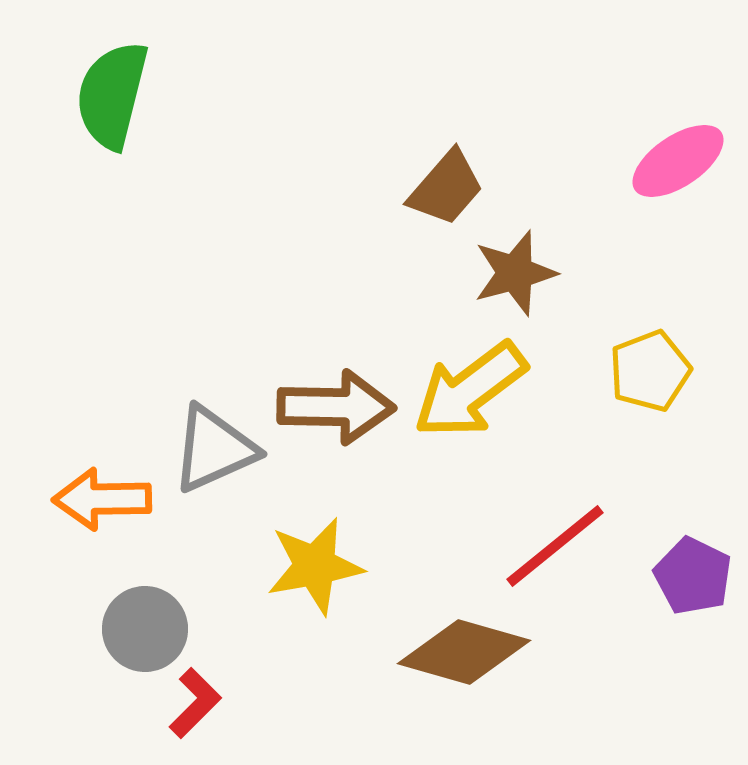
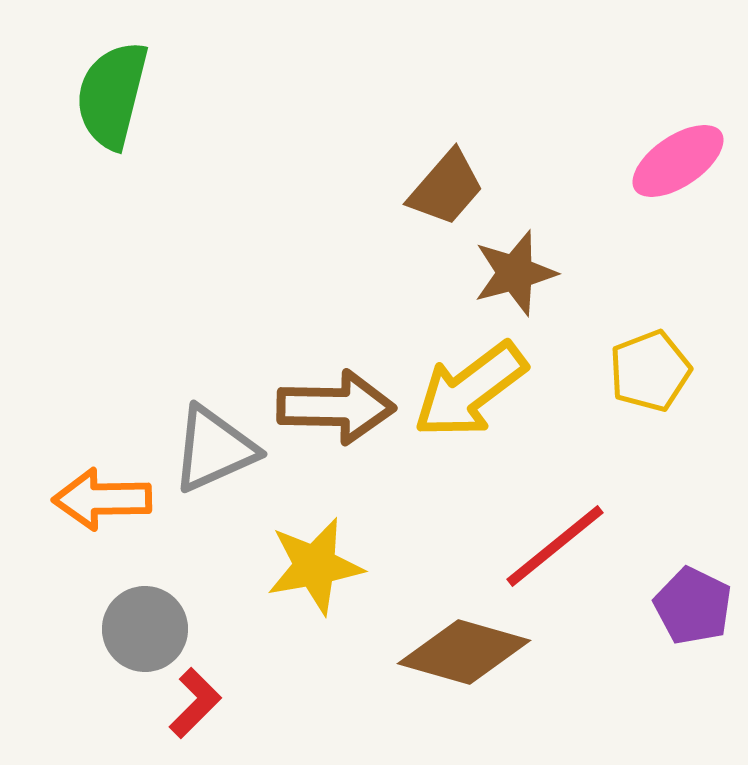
purple pentagon: moved 30 px down
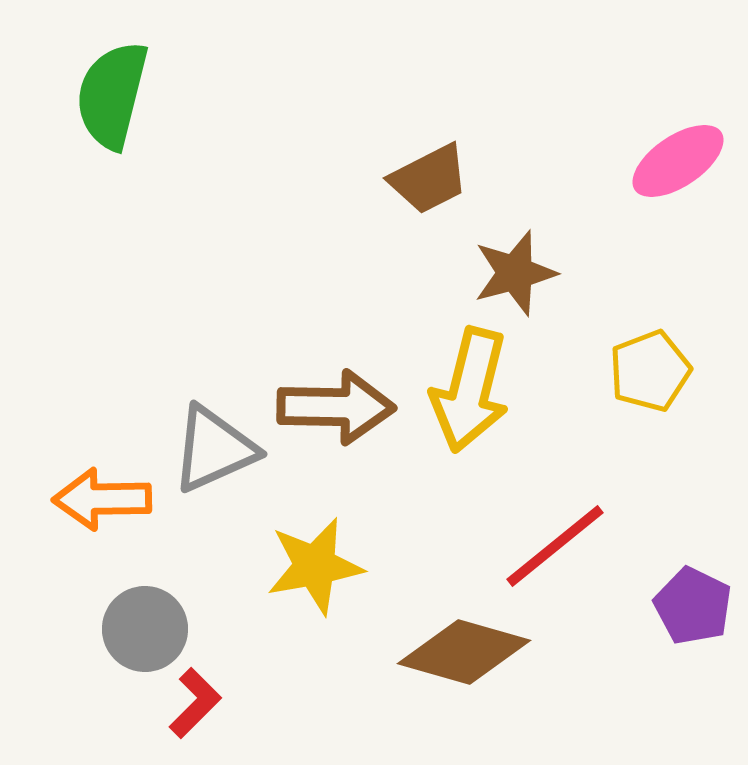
brown trapezoid: moved 17 px left, 9 px up; rotated 22 degrees clockwise
yellow arrow: rotated 39 degrees counterclockwise
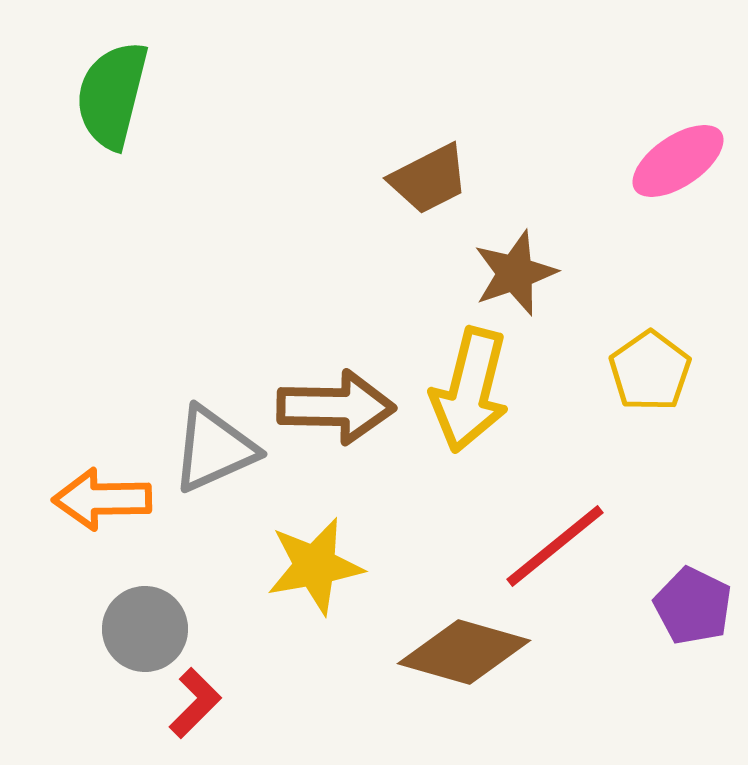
brown star: rotated 4 degrees counterclockwise
yellow pentagon: rotated 14 degrees counterclockwise
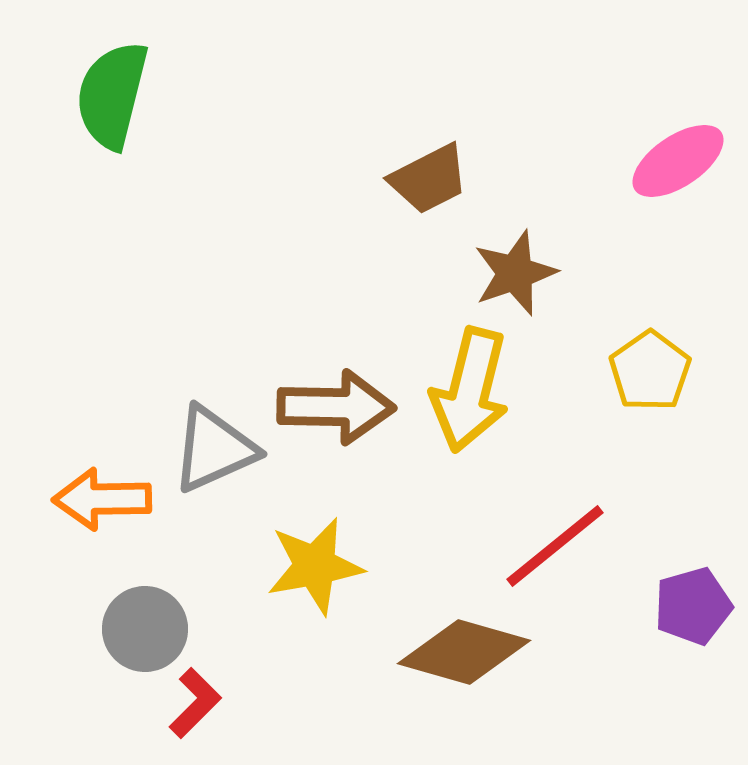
purple pentagon: rotated 30 degrees clockwise
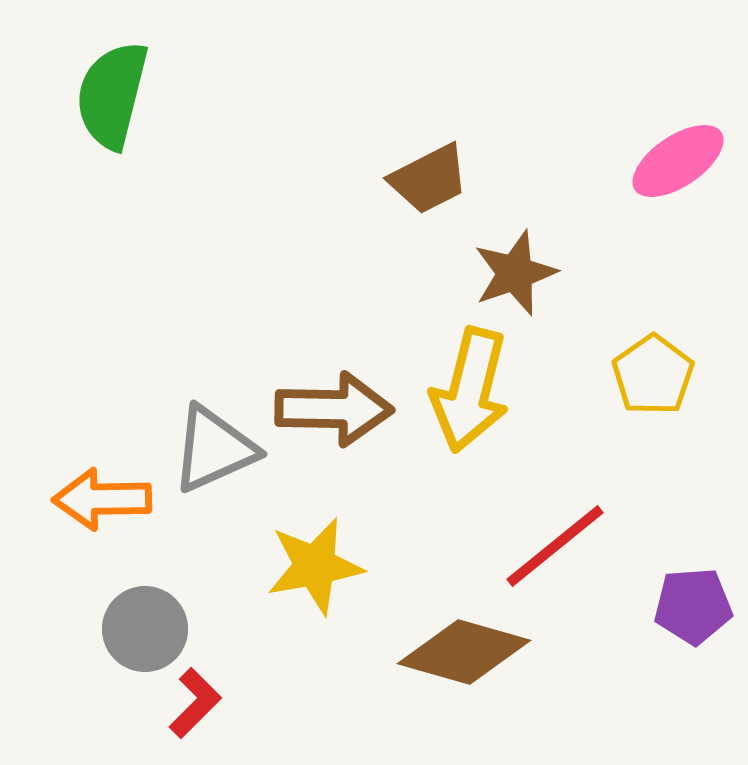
yellow pentagon: moved 3 px right, 4 px down
brown arrow: moved 2 px left, 2 px down
purple pentagon: rotated 12 degrees clockwise
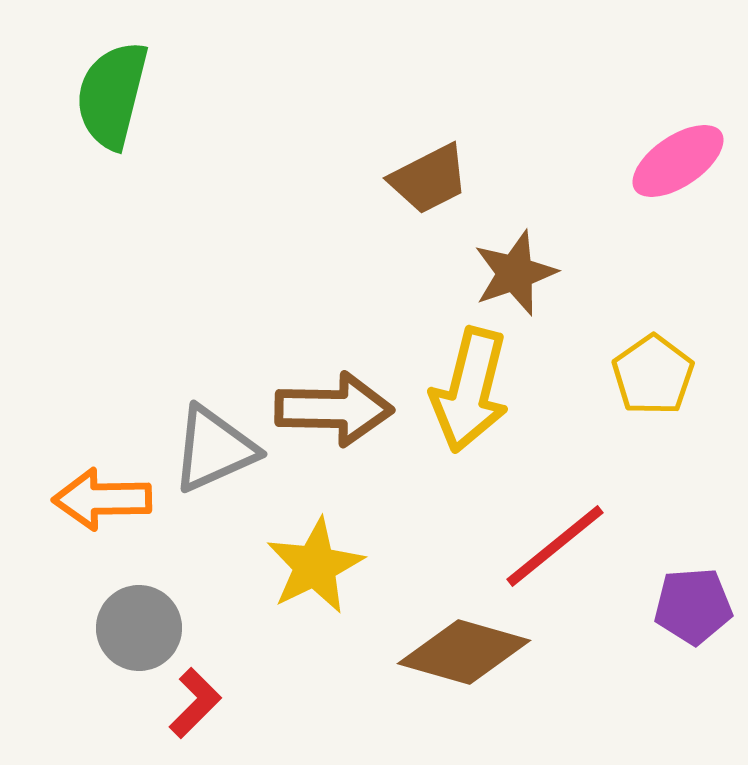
yellow star: rotated 16 degrees counterclockwise
gray circle: moved 6 px left, 1 px up
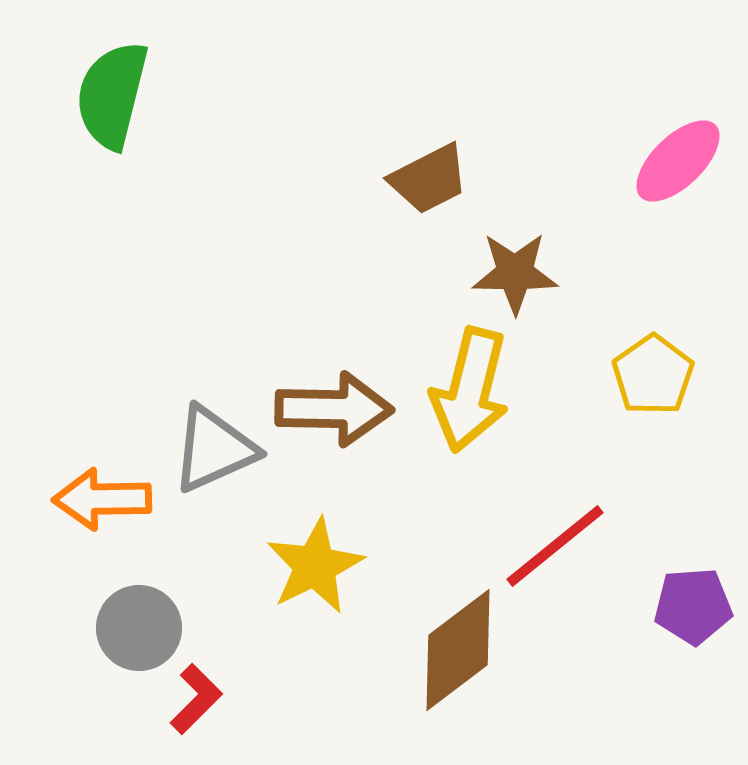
pink ellipse: rotated 10 degrees counterclockwise
brown star: rotated 20 degrees clockwise
brown diamond: moved 6 px left, 2 px up; rotated 53 degrees counterclockwise
red L-shape: moved 1 px right, 4 px up
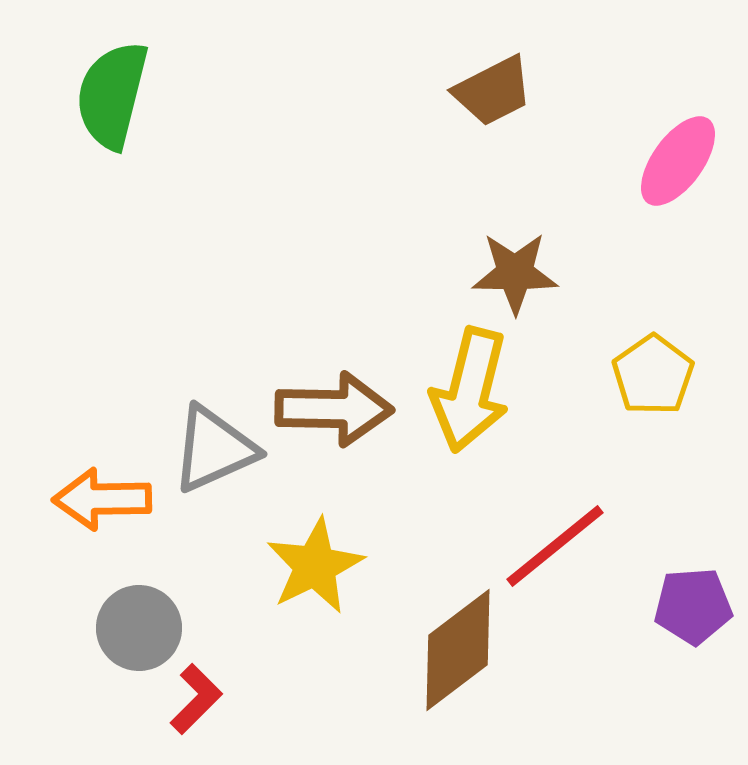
pink ellipse: rotated 10 degrees counterclockwise
brown trapezoid: moved 64 px right, 88 px up
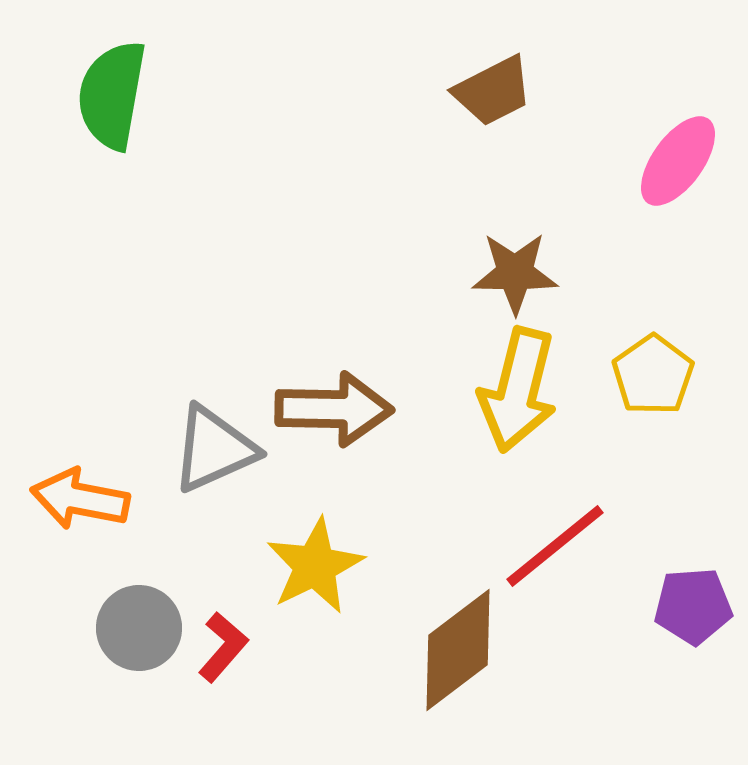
green semicircle: rotated 4 degrees counterclockwise
yellow arrow: moved 48 px right
orange arrow: moved 22 px left; rotated 12 degrees clockwise
red L-shape: moved 27 px right, 52 px up; rotated 4 degrees counterclockwise
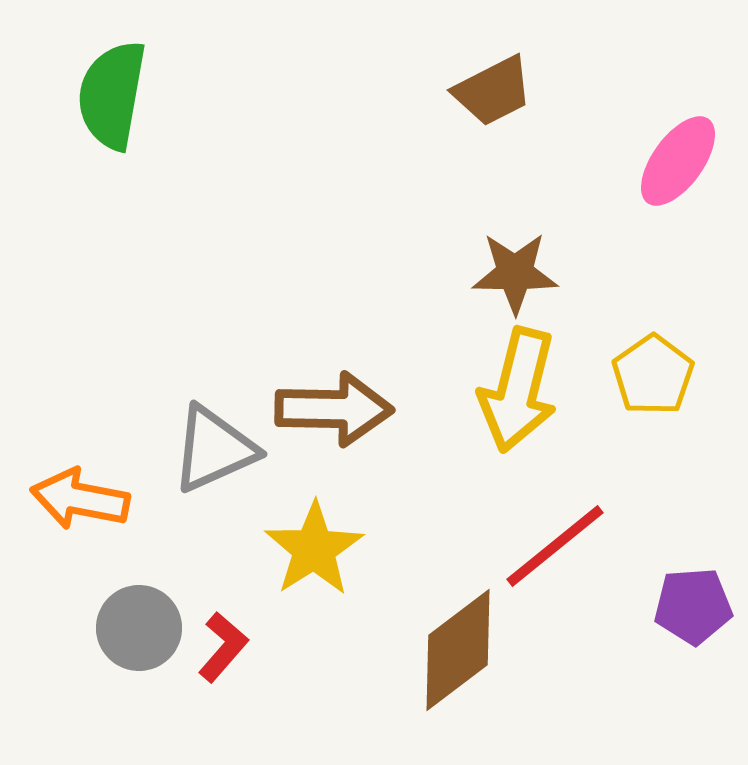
yellow star: moved 1 px left, 17 px up; rotated 6 degrees counterclockwise
